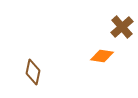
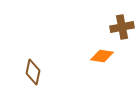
brown cross: rotated 30 degrees clockwise
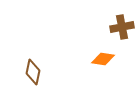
orange diamond: moved 1 px right, 3 px down
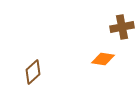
brown diamond: rotated 35 degrees clockwise
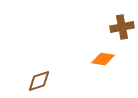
brown diamond: moved 6 px right, 9 px down; rotated 25 degrees clockwise
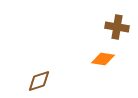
brown cross: moved 5 px left; rotated 20 degrees clockwise
